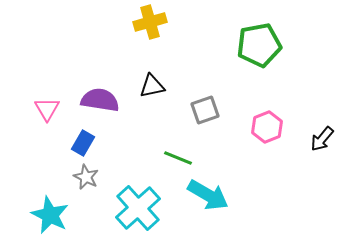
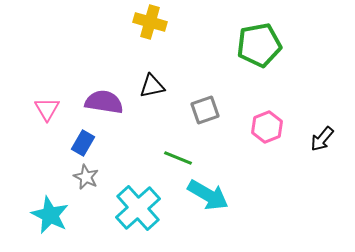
yellow cross: rotated 32 degrees clockwise
purple semicircle: moved 4 px right, 2 px down
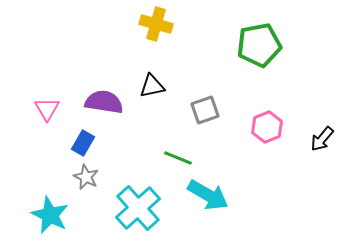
yellow cross: moved 6 px right, 2 px down
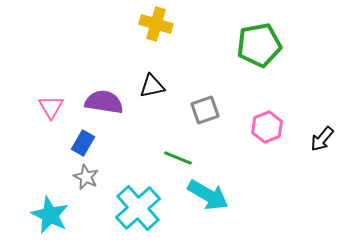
pink triangle: moved 4 px right, 2 px up
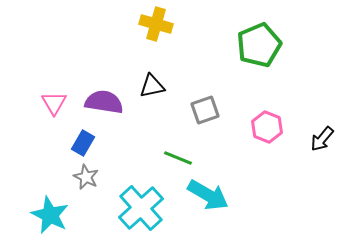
green pentagon: rotated 12 degrees counterclockwise
pink triangle: moved 3 px right, 4 px up
pink hexagon: rotated 16 degrees counterclockwise
cyan cross: moved 3 px right
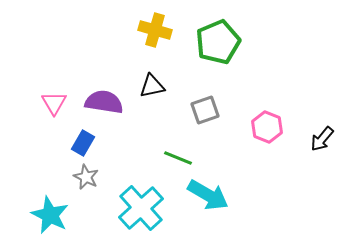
yellow cross: moved 1 px left, 6 px down
green pentagon: moved 41 px left, 3 px up
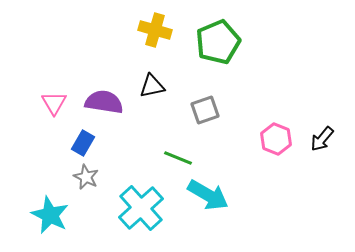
pink hexagon: moved 9 px right, 12 px down
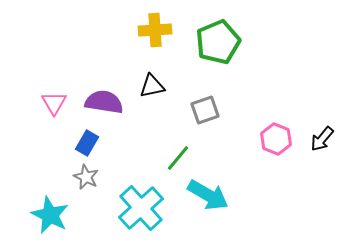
yellow cross: rotated 20 degrees counterclockwise
blue rectangle: moved 4 px right
green line: rotated 72 degrees counterclockwise
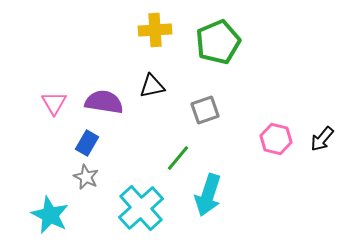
pink hexagon: rotated 8 degrees counterclockwise
cyan arrow: rotated 78 degrees clockwise
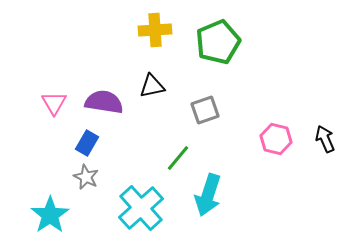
black arrow: moved 3 px right; rotated 116 degrees clockwise
cyan star: rotated 12 degrees clockwise
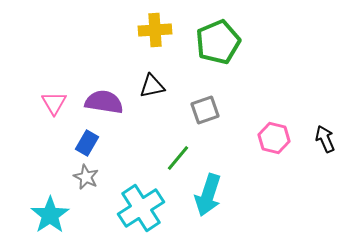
pink hexagon: moved 2 px left, 1 px up
cyan cross: rotated 9 degrees clockwise
